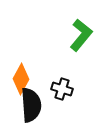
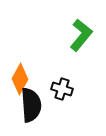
orange diamond: moved 1 px left
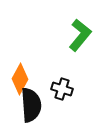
green L-shape: moved 1 px left
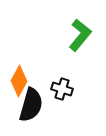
orange diamond: moved 1 px left, 2 px down
black semicircle: rotated 20 degrees clockwise
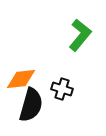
orange diamond: moved 2 px right, 2 px up; rotated 56 degrees clockwise
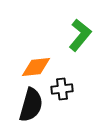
orange diamond: moved 15 px right, 12 px up
black cross: rotated 25 degrees counterclockwise
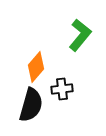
orange diamond: rotated 44 degrees counterclockwise
